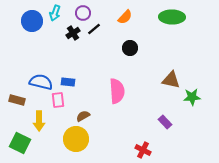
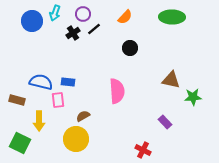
purple circle: moved 1 px down
green star: moved 1 px right
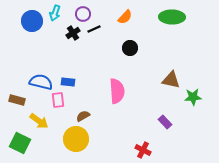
black line: rotated 16 degrees clockwise
yellow arrow: rotated 54 degrees counterclockwise
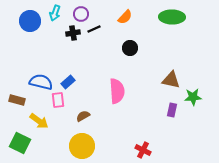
purple circle: moved 2 px left
blue circle: moved 2 px left
black cross: rotated 24 degrees clockwise
blue rectangle: rotated 48 degrees counterclockwise
purple rectangle: moved 7 px right, 12 px up; rotated 56 degrees clockwise
yellow circle: moved 6 px right, 7 px down
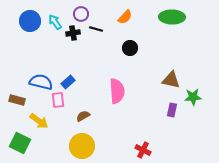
cyan arrow: moved 9 px down; rotated 126 degrees clockwise
black line: moved 2 px right; rotated 40 degrees clockwise
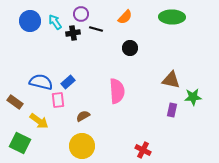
brown rectangle: moved 2 px left, 2 px down; rotated 21 degrees clockwise
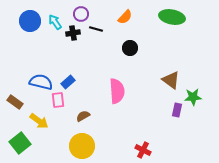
green ellipse: rotated 10 degrees clockwise
brown triangle: rotated 24 degrees clockwise
purple rectangle: moved 5 px right
green square: rotated 25 degrees clockwise
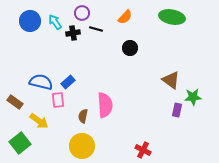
purple circle: moved 1 px right, 1 px up
pink semicircle: moved 12 px left, 14 px down
brown semicircle: rotated 48 degrees counterclockwise
